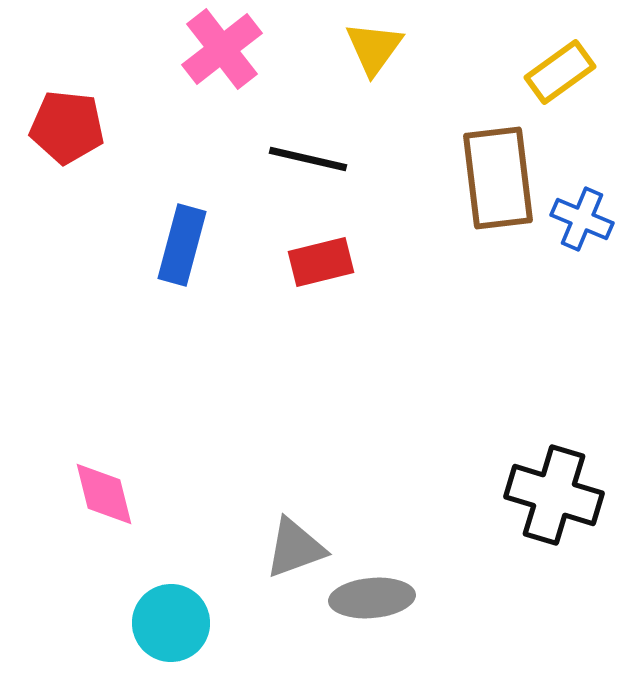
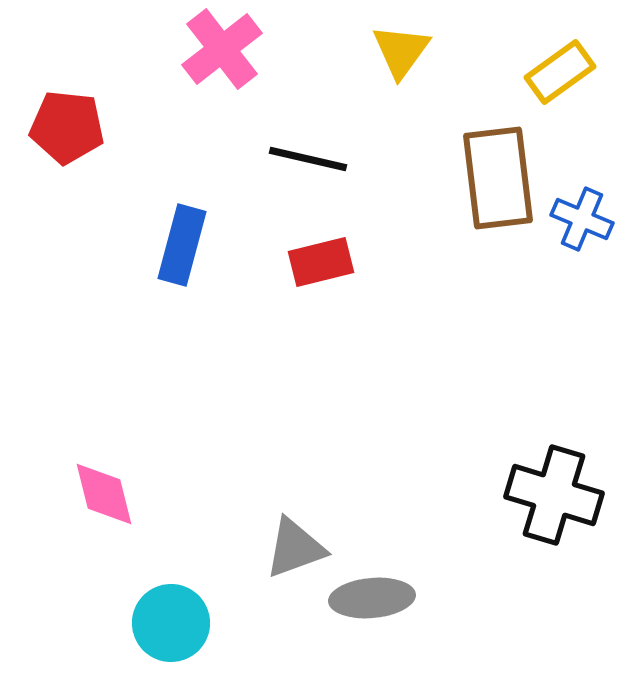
yellow triangle: moved 27 px right, 3 px down
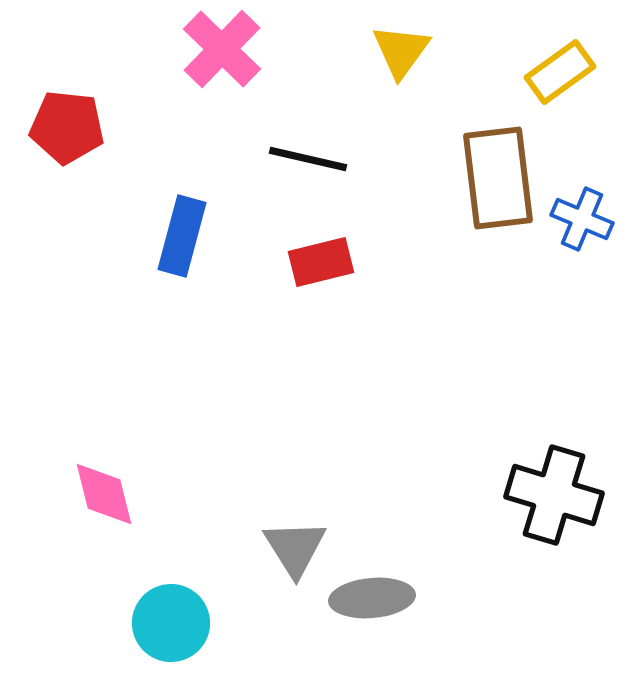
pink cross: rotated 8 degrees counterclockwise
blue rectangle: moved 9 px up
gray triangle: rotated 42 degrees counterclockwise
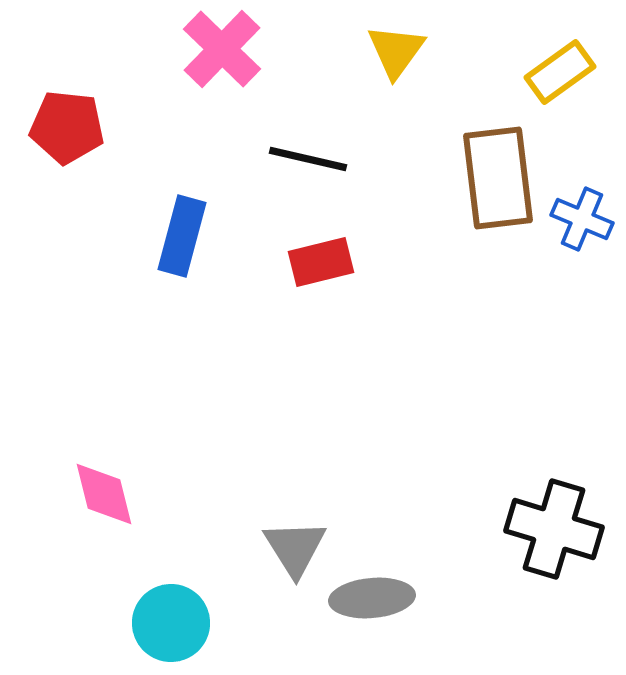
yellow triangle: moved 5 px left
black cross: moved 34 px down
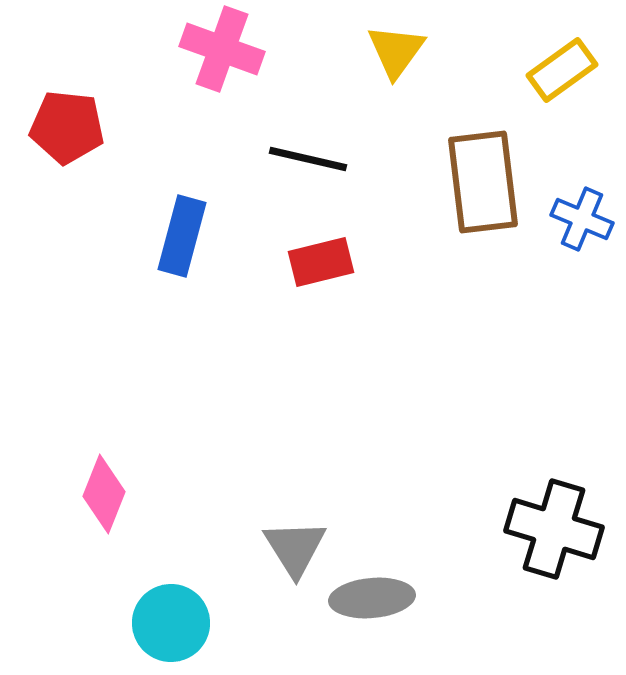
pink cross: rotated 24 degrees counterclockwise
yellow rectangle: moved 2 px right, 2 px up
brown rectangle: moved 15 px left, 4 px down
pink diamond: rotated 36 degrees clockwise
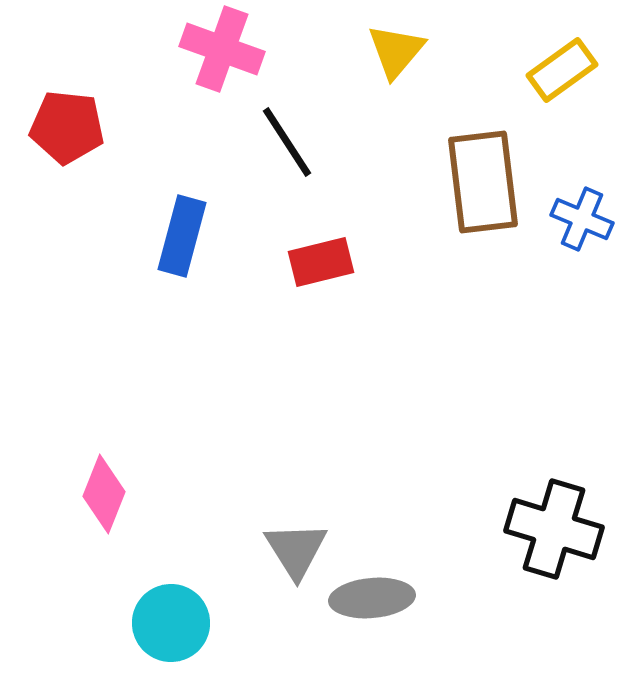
yellow triangle: rotated 4 degrees clockwise
black line: moved 21 px left, 17 px up; rotated 44 degrees clockwise
gray triangle: moved 1 px right, 2 px down
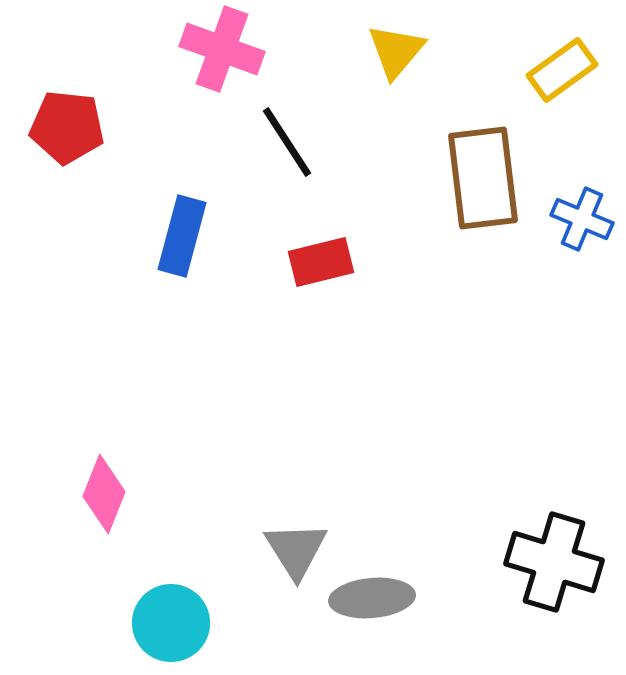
brown rectangle: moved 4 px up
black cross: moved 33 px down
